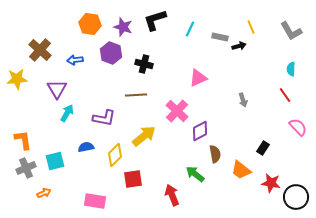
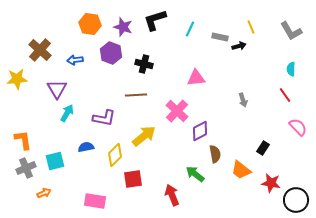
pink triangle: moved 2 px left; rotated 18 degrees clockwise
black circle: moved 3 px down
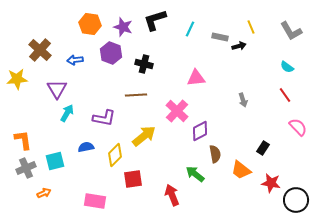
cyan semicircle: moved 4 px left, 2 px up; rotated 56 degrees counterclockwise
